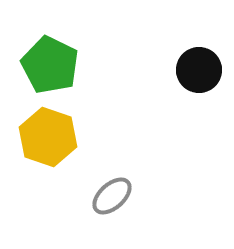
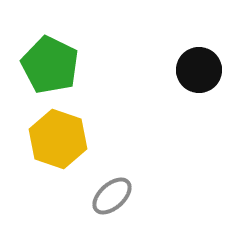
yellow hexagon: moved 10 px right, 2 px down
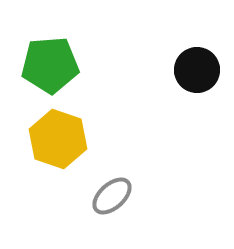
green pentagon: rotated 30 degrees counterclockwise
black circle: moved 2 px left
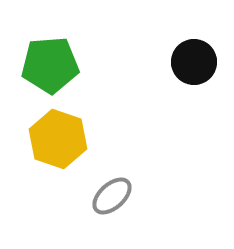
black circle: moved 3 px left, 8 px up
